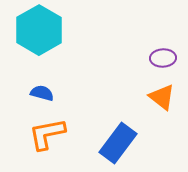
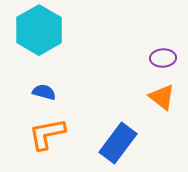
blue semicircle: moved 2 px right, 1 px up
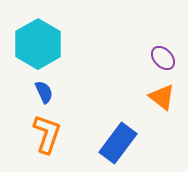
cyan hexagon: moved 1 px left, 14 px down
purple ellipse: rotated 50 degrees clockwise
blue semicircle: rotated 50 degrees clockwise
orange L-shape: rotated 120 degrees clockwise
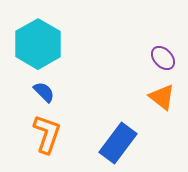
blue semicircle: rotated 20 degrees counterclockwise
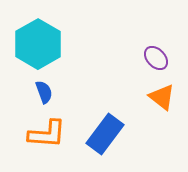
purple ellipse: moved 7 px left
blue semicircle: rotated 25 degrees clockwise
orange L-shape: rotated 75 degrees clockwise
blue rectangle: moved 13 px left, 9 px up
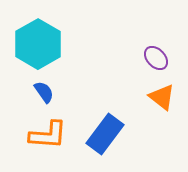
blue semicircle: rotated 15 degrees counterclockwise
orange L-shape: moved 1 px right, 1 px down
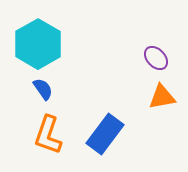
blue semicircle: moved 1 px left, 3 px up
orange triangle: rotated 48 degrees counterclockwise
orange L-shape: rotated 105 degrees clockwise
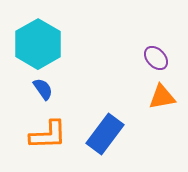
orange L-shape: rotated 111 degrees counterclockwise
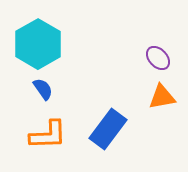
purple ellipse: moved 2 px right
blue rectangle: moved 3 px right, 5 px up
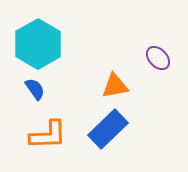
blue semicircle: moved 8 px left
orange triangle: moved 47 px left, 11 px up
blue rectangle: rotated 9 degrees clockwise
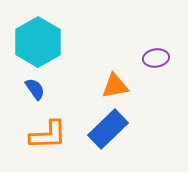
cyan hexagon: moved 2 px up
purple ellipse: moved 2 px left; rotated 55 degrees counterclockwise
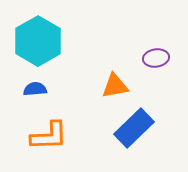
cyan hexagon: moved 1 px up
blue semicircle: rotated 60 degrees counterclockwise
blue rectangle: moved 26 px right, 1 px up
orange L-shape: moved 1 px right, 1 px down
